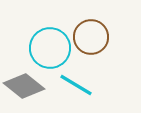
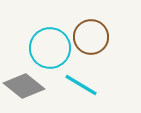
cyan line: moved 5 px right
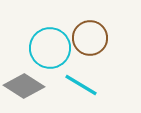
brown circle: moved 1 px left, 1 px down
gray diamond: rotated 6 degrees counterclockwise
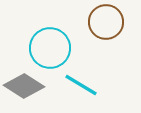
brown circle: moved 16 px right, 16 px up
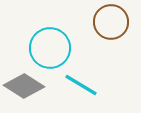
brown circle: moved 5 px right
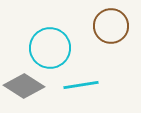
brown circle: moved 4 px down
cyan line: rotated 40 degrees counterclockwise
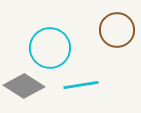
brown circle: moved 6 px right, 4 px down
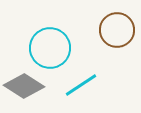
cyan line: rotated 24 degrees counterclockwise
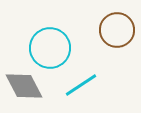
gray diamond: rotated 30 degrees clockwise
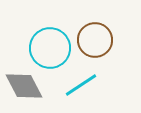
brown circle: moved 22 px left, 10 px down
